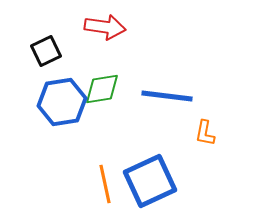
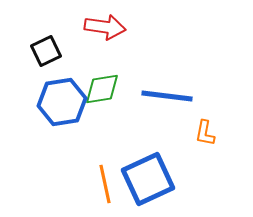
blue square: moved 2 px left, 2 px up
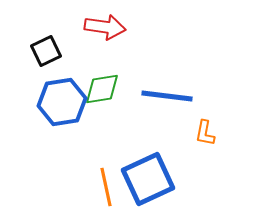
orange line: moved 1 px right, 3 px down
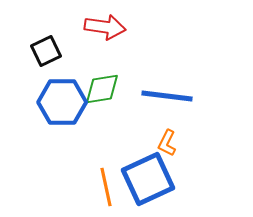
blue hexagon: rotated 9 degrees clockwise
orange L-shape: moved 38 px left, 10 px down; rotated 16 degrees clockwise
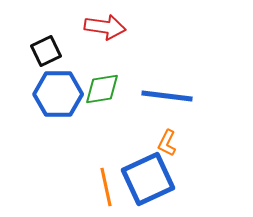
blue hexagon: moved 4 px left, 8 px up
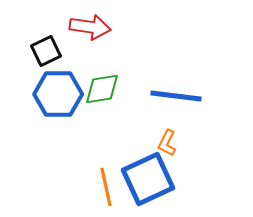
red arrow: moved 15 px left
blue line: moved 9 px right
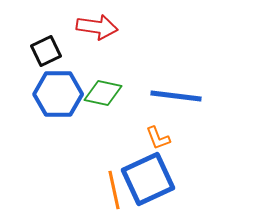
red arrow: moved 7 px right
green diamond: moved 1 px right, 4 px down; rotated 21 degrees clockwise
orange L-shape: moved 9 px left, 5 px up; rotated 48 degrees counterclockwise
orange line: moved 8 px right, 3 px down
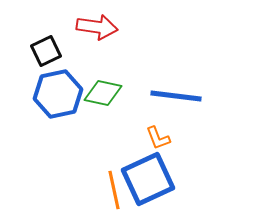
blue hexagon: rotated 12 degrees counterclockwise
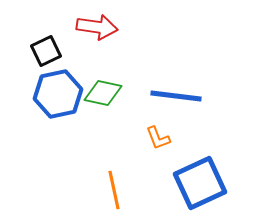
blue square: moved 52 px right, 4 px down
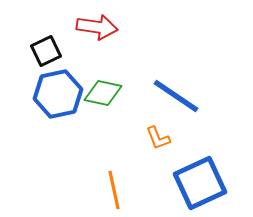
blue line: rotated 27 degrees clockwise
